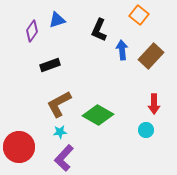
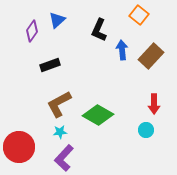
blue triangle: rotated 24 degrees counterclockwise
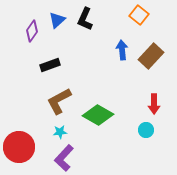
black L-shape: moved 14 px left, 11 px up
brown L-shape: moved 3 px up
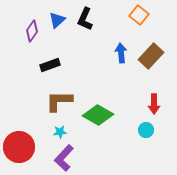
blue arrow: moved 1 px left, 3 px down
brown L-shape: rotated 28 degrees clockwise
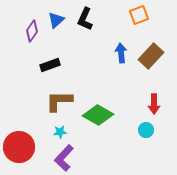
orange square: rotated 30 degrees clockwise
blue triangle: moved 1 px left
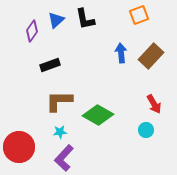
black L-shape: rotated 35 degrees counterclockwise
red arrow: rotated 30 degrees counterclockwise
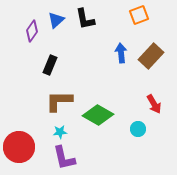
black rectangle: rotated 48 degrees counterclockwise
cyan circle: moved 8 px left, 1 px up
purple L-shape: rotated 56 degrees counterclockwise
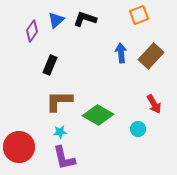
black L-shape: rotated 120 degrees clockwise
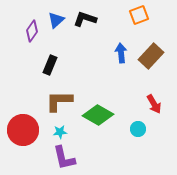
red circle: moved 4 px right, 17 px up
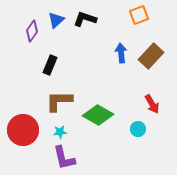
red arrow: moved 2 px left
